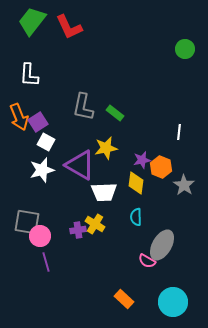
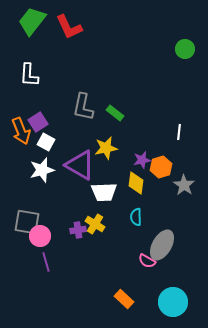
orange arrow: moved 2 px right, 14 px down
orange hexagon: rotated 20 degrees clockwise
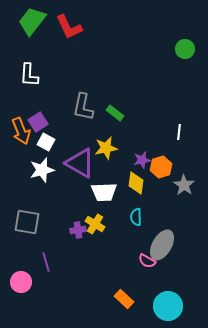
purple triangle: moved 2 px up
pink circle: moved 19 px left, 46 px down
cyan circle: moved 5 px left, 4 px down
